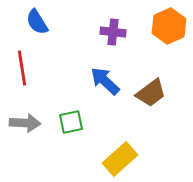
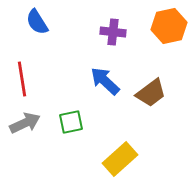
orange hexagon: rotated 12 degrees clockwise
red line: moved 11 px down
gray arrow: rotated 28 degrees counterclockwise
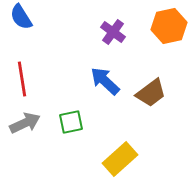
blue semicircle: moved 16 px left, 5 px up
purple cross: rotated 30 degrees clockwise
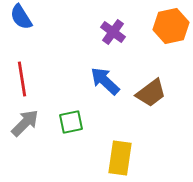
orange hexagon: moved 2 px right
gray arrow: rotated 20 degrees counterclockwise
yellow rectangle: moved 1 px up; rotated 40 degrees counterclockwise
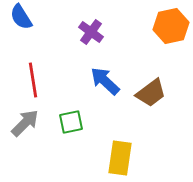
purple cross: moved 22 px left
red line: moved 11 px right, 1 px down
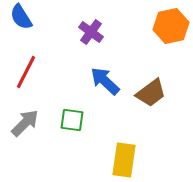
red line: moved 7 px left, 8 px up; rotated 36 degrees clockwise
green square: moved 1 px right, 2 px up; rotated 20 degrees clockwise
yellow rectangle: moved 4 px right, 2 px down
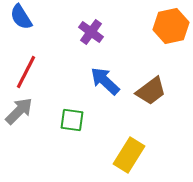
brown trapezoid: moved 2 px up
gray arrow: moved 6 px left, 12 px up
yellow rectangle: moved 5 px right, 5 px up; rotated 24 degrees clockwise
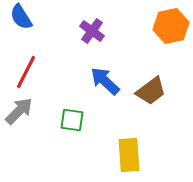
purple cross: moved 1 px right, 1 px up
yellow rectangle: rotated 36 degrees counterclockwise
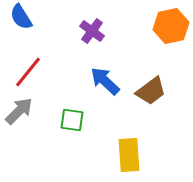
red line: moved 2 px right; rotated 12 degrees clockwise
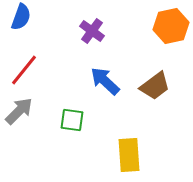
blue semicircle: rotated 128 degrees counterclockwise
red line: moved 4 px left, 2 px up
brown trapezoid: moved 4 px right, 5 px up
